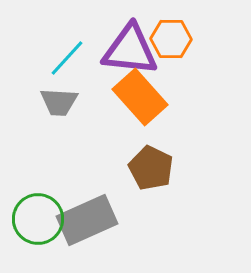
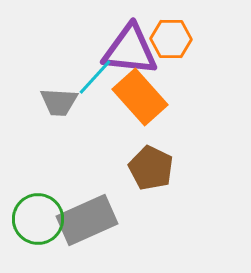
cyan line: moved 28 px right, 19 px down
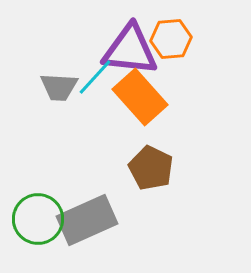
orange hexagon: rotated 6 degrees counterclockwise
gray trapezoid: moved 15 px up
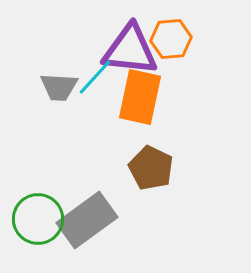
orange rectangle: rotated 54 degrees clockwise
gray rectangle: rotated 12 degrees counterclockwise
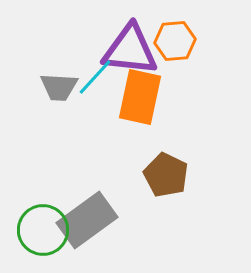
orange hexagon: moved 4 px right, 2 px down
brown pentagon: moved 15 px right, 7 px down
green circle: moved 5 px right, 11 px down
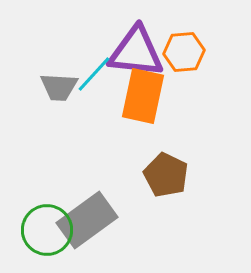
orange hexagon: moved 9 px right, 11 px down
purple triangle: moved 6 px right, 2 px down
cyan line: moved 1 px left, 3 px up
orange rectangle: moved 3 px right, 1 px up
green circle: moved 4 px right
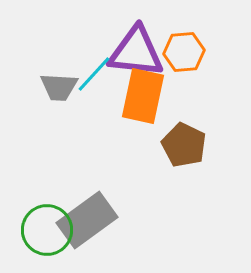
brown pentagon: moved 18 px right, 30 px up
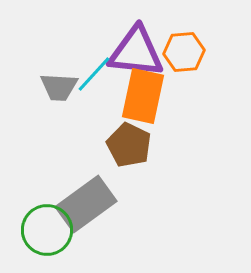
brown pentagon: moved 55 px left
gray rectangle: moved 1 px left, 16 px up
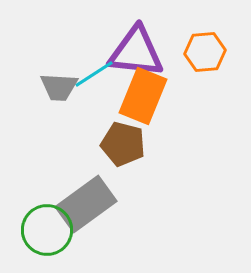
orange hexagon: moved 21 px right
cyan line: rotated 15 degrees clockwise
orange rectangle: rotated 10 degrees clockwise
brown pentagon: moved 6 px left, 1 px up; rotated 12 degrees counterclockwise
